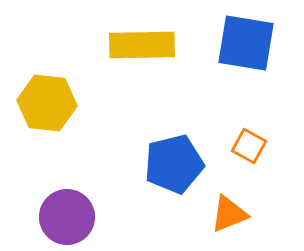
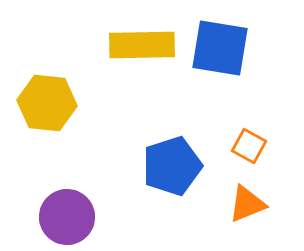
blue square: moved 26 px left, 5 px down
blue pentagon: moved 2 px left, 2 px down; rotated 4 degrees counterclockwise
orange triangle: moved 18 px right, 10 px up
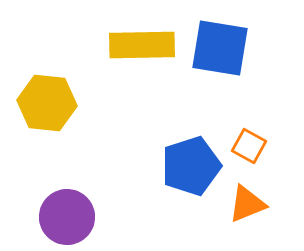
blue pentagon: moved 19 px right
